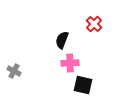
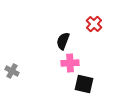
black semicircle: moved 1 px right, 1 px down
gray cross: moved 2 px left
black square: moved 1 px right, 1 px up
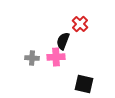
red cross: moved 14 px left
pink cross: moved 14 px left, 6 px up
gray cross: moved 20 px right, 13 px up; rotated 24 degrees counterclockwise
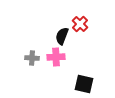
black semicircle: moved 1 px left, 5 px up
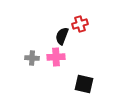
red cross: rotated 28 degrees clockwise
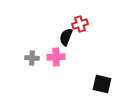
black semicircle: moved 4 px right, 1 px down
black square: moved 18 px right
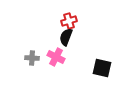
red cross: moved 11 px left, 3 px up
pink cross: rotated 30 degrees clockwise
black square: moved 16 px up
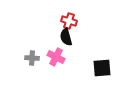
red cross: rotated 35 degrees clockwise
black semicircle: rotated 36 degrees counterclockwise
black square: rotated 18 degrees counterclockwise
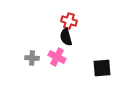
pink cross: moved 1 px right
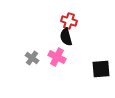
gray cross: rotated 32 degrees clockwise
black square: moved 1 px left, 1 px down
